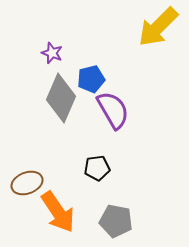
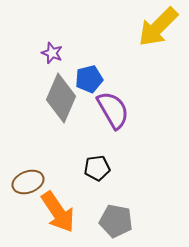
blue pentagon: moved 2 px left
brown ellipse: moved 1 px right, 1 px up
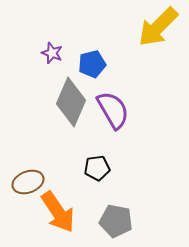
blue pentagon: moved 3 px right, 15 px up
gray diamond: moved 10 px right, 4 px down
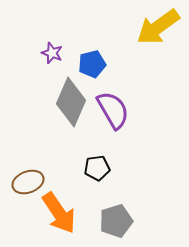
yellow arrow: rotated 9 degrees clockwise
orange arrow: moved 1 px right, 1 px down
gray pentagon: rotated 28 degrees counterclockwise
